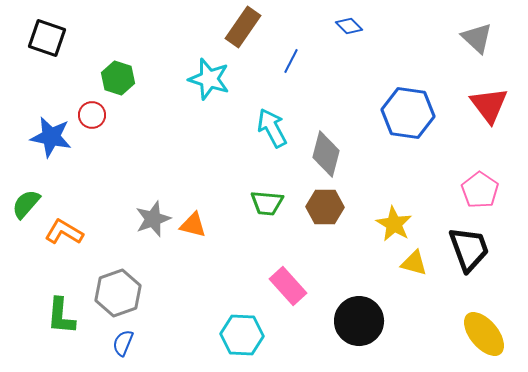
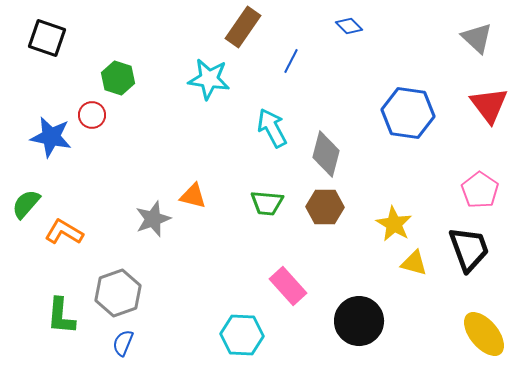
cyan star: rotated 9 degrees counterclockwise
orange triangle: moved 29 px up
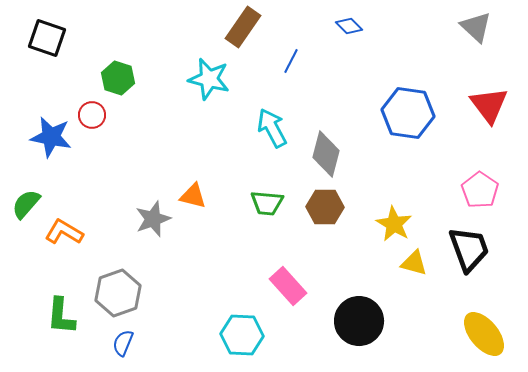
gray triangle: moved 1 px left, 11 px up
cyan star: rotated 6 degrees clockwise
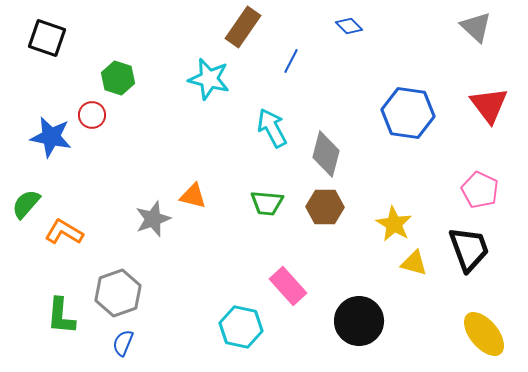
pink pentagon: rotated 9 degrees counterclockwise
cyan hexagon: moved 1 px left, 8 px up; rotated 9 degrees clockwise
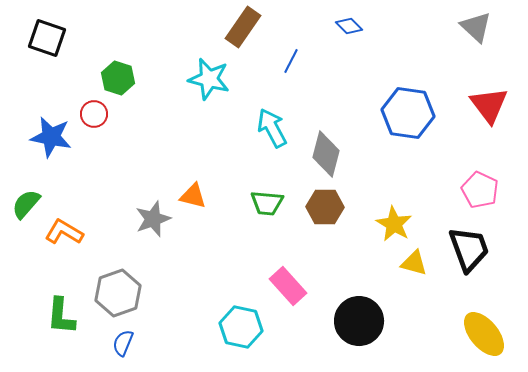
red circle: moved 2 px right, 1 px up
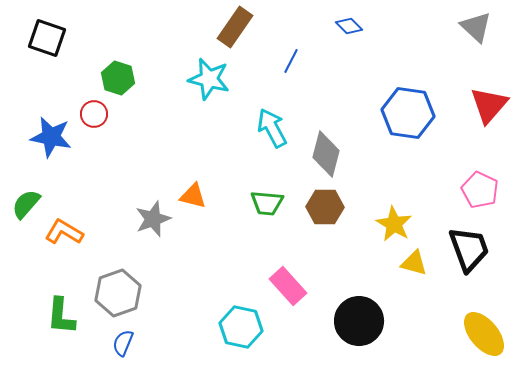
brown rectangle: moved 8 px left
red triangle: rotated 18 degrees clockwise
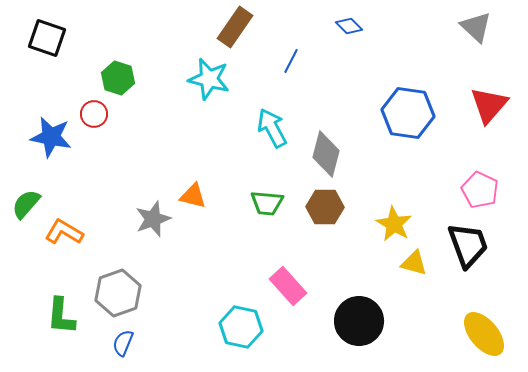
black trapezoid: moved 1 px left, 4 px up
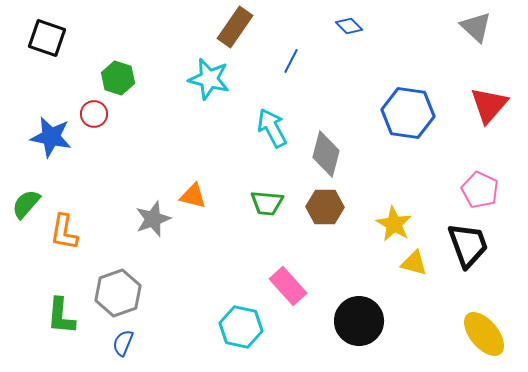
orange L-shape: rotated 111 degrees counterclockwise
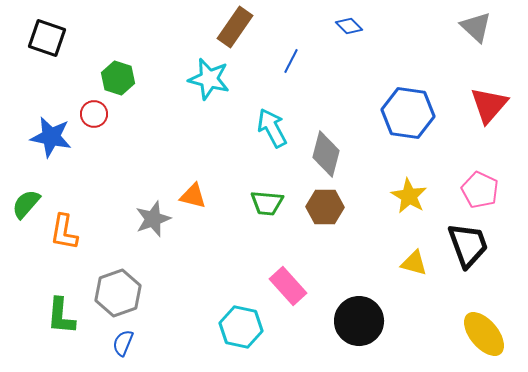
yellow star: moved 15 px right, 28 px up
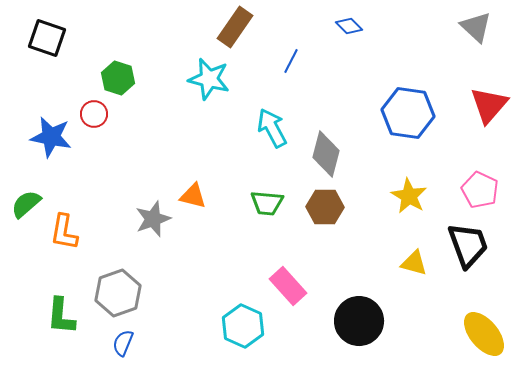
green semicircle: rotated 8 degrees clockwise
cyan hexagon: moved 2 px right, 1 px up; rotated 12 degrees clockwise
